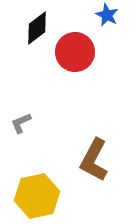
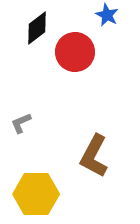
brown L-shape: moved 4 px up
yellow hexagon: moved 1 px left, 2 px up; rotated 12 degrees clockwise
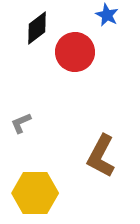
brown L-shape: moved 7 px right
yellow hexagon: moved 1 px left, 1 px up
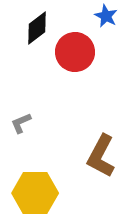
blue star: moved 1 px left, 1 px down
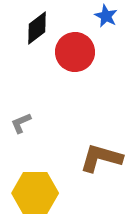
brown L-shape: moved 2 px down; rotated 78 degrees clockwise
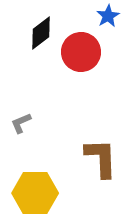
blue star: moved 2 px right; rotated 15 degrees clockwise
black diamond: moved 4 px right, 5 px down
red circle: moved 6 px right
brown L-shape: rotated 72 degrees clockwise
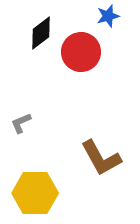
blue star: rotated 15 degrees clockwise
brown L-shape: rotated 153 degrees clockwise
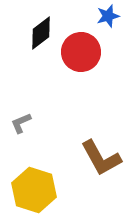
yellow hexagon: moved 1 px left, 3 px up; rotated 18 degrees clockwise
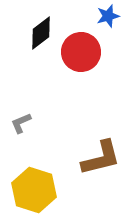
brown L-shape: rotated 75 degrees counterclockwise
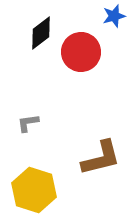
blue star: moved 6 px right
gray L-shape: moved 7 px right; rotated 15 degrees clockwise
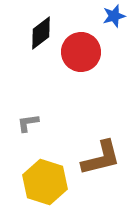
yellow hexagon: moved 11 px right, 8 px up
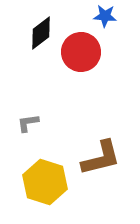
blue star: moved 9 px left; rotated 20 degrees clockwise
